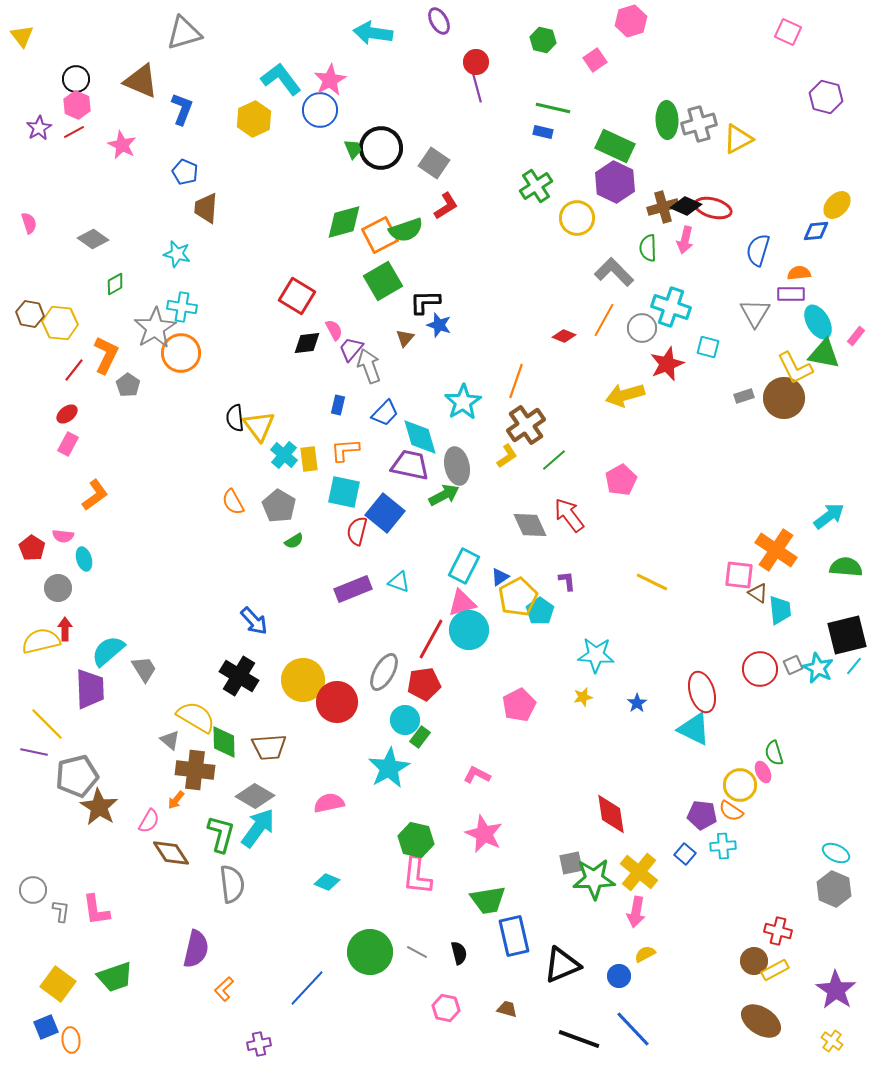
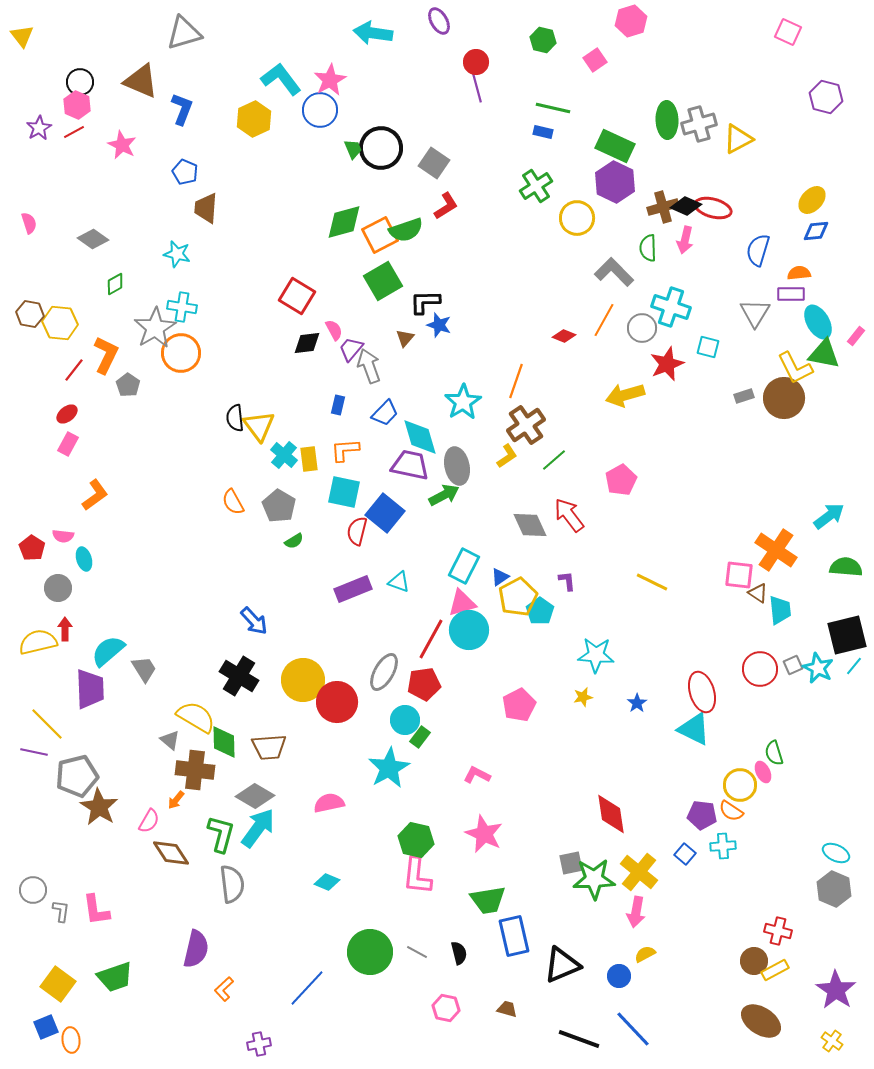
black circle at (76, 79): moved 4 px right, 3 px down
yellow ellipse at (837, 205): moved 25 px left, 5 px up
yellow semicircle at (41, 641): moved 3 px left, 1 px down
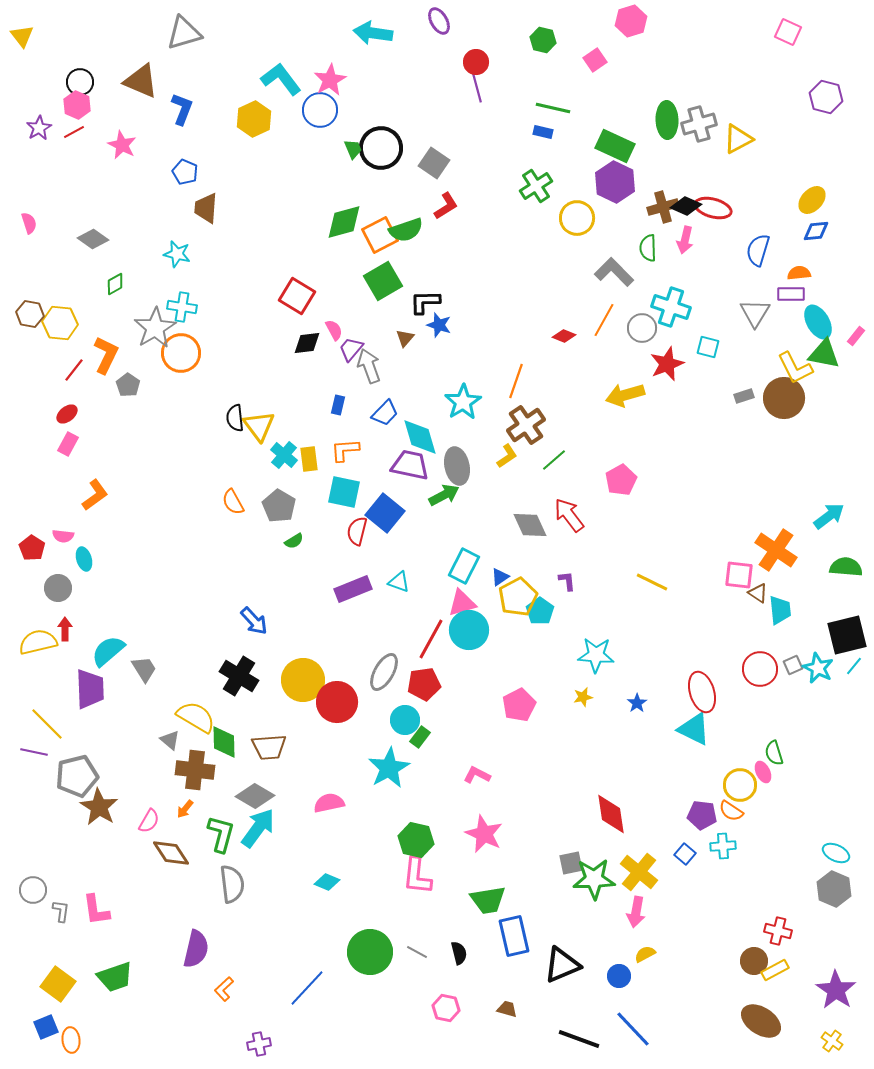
orange arrow at (176, 800): moved 9 px right, 9 px down
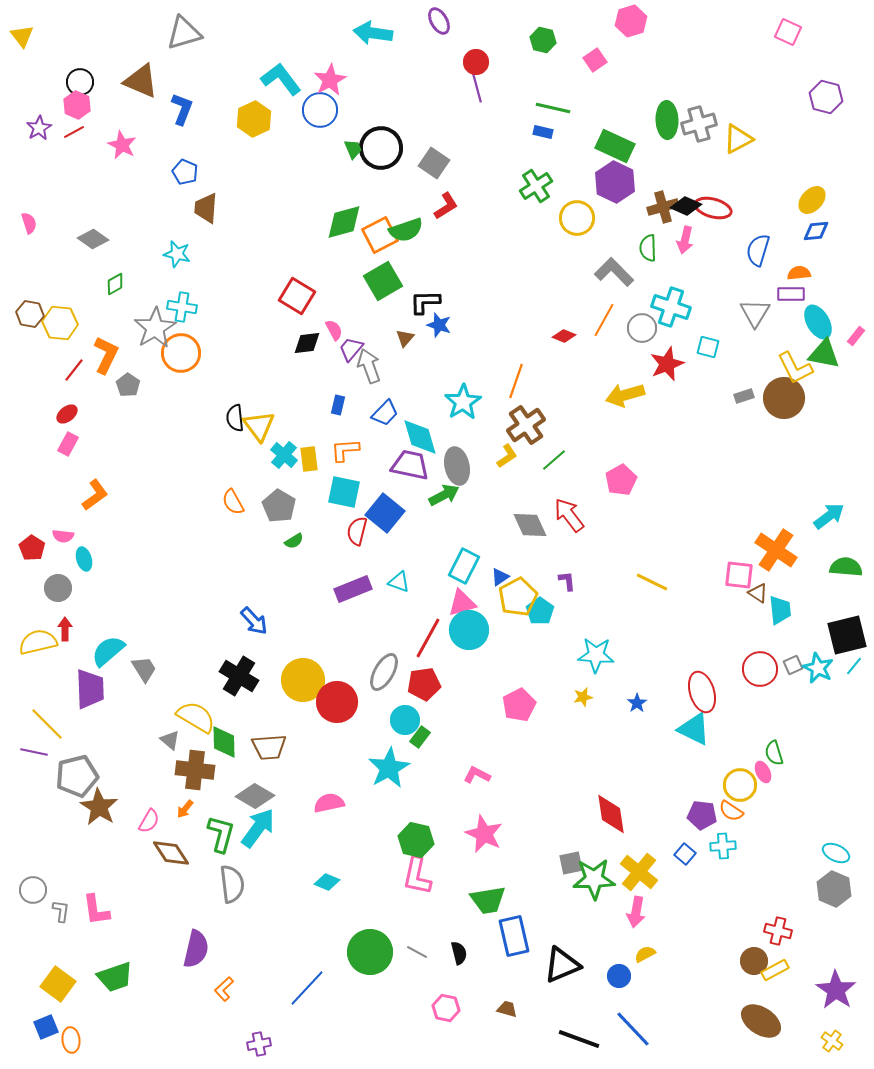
red line at (431, 639): moved 3 px left, 1 px up
pink L-shape at (417, 876): rotated 6 degrees clockwise
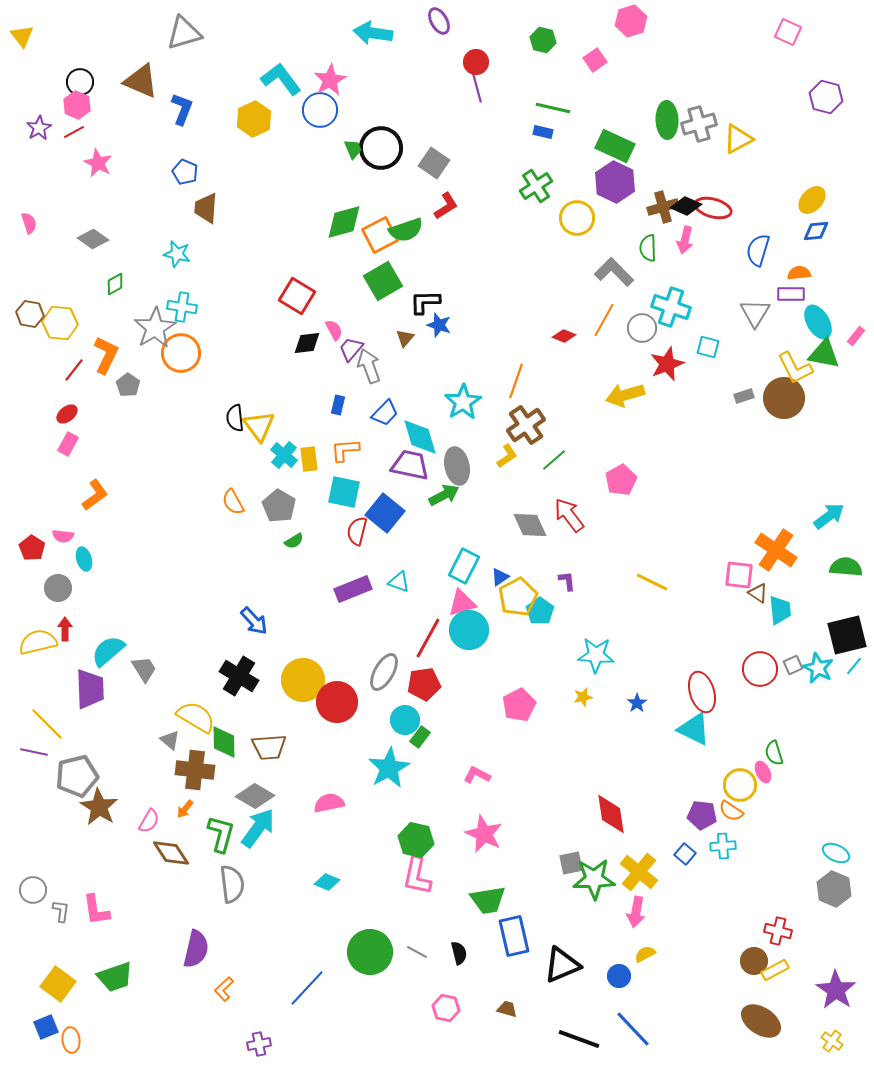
pink star at (122, 145): moved 24 px left, 18 px down
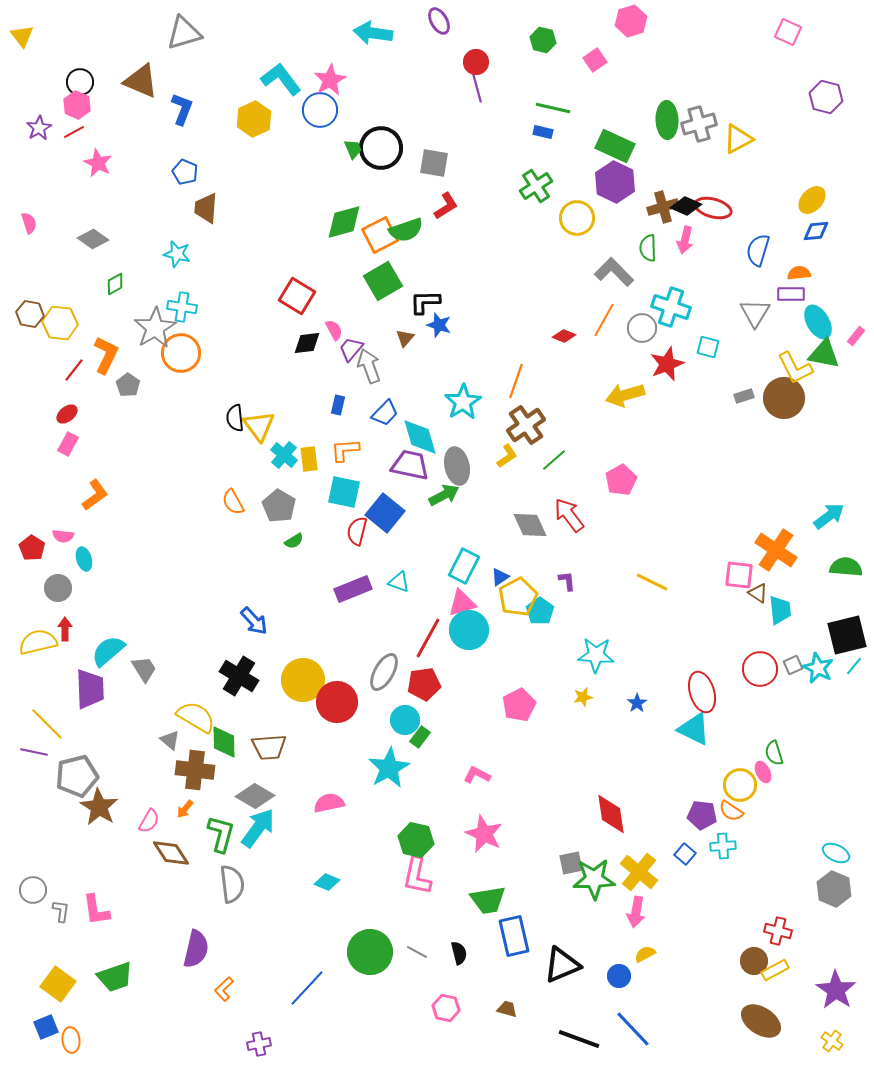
gray square at (434, 163): rotated 24 degrees counterclockwise
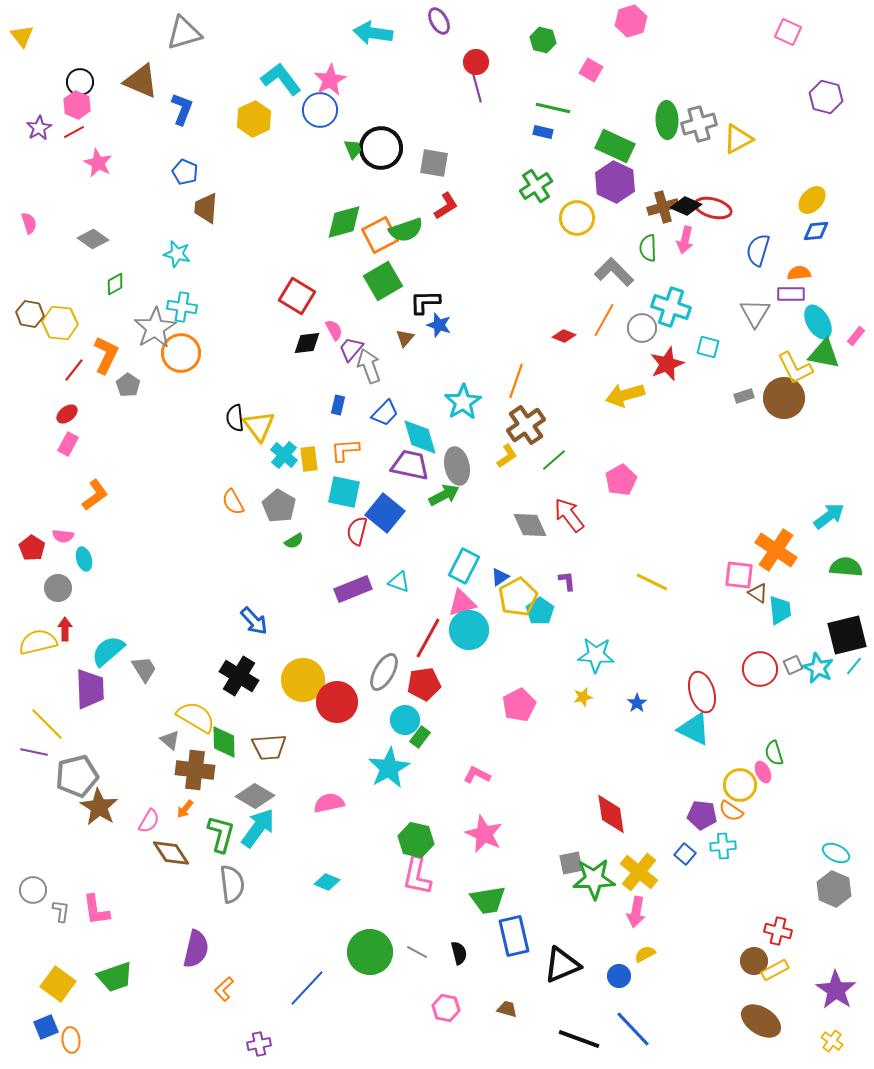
pink square at (595, 60): moved 4 px left, 10 px down; rotated 25 degrees counterclockwise
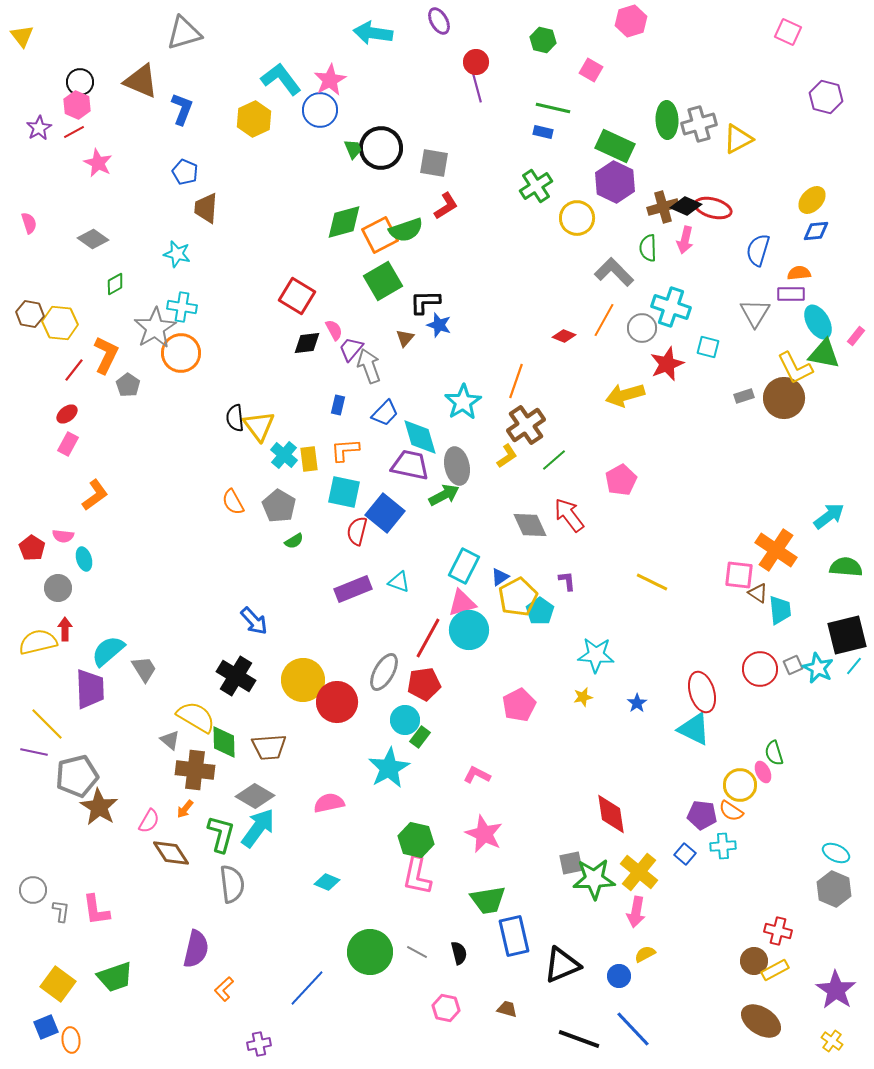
black cross at (239, 676): moved 3 px left
